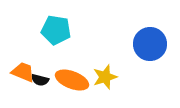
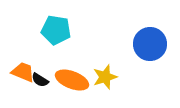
black semicircle: rotated 18 degrees clockwise
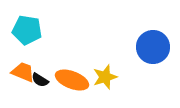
cyan pentagon: moved 29 px left
blue circle: moved 3 px right, 3 px down
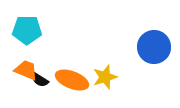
cyan pentagon: rotated 8 degrees counterclockwise
blue circle: moved 1 px right
orange trapezoid: moved 3 px right, 2 px up
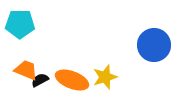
cyan pentagon: moved 7 px left, 6 px up
blue circle: moved 2 px up
black semicircle: rotated 120 degrees clockwise
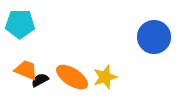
blue circle: moved 8 px up
orange ellipse: moved 3 px up; rotated 12 degrees clockwise
